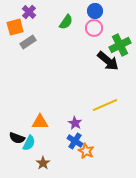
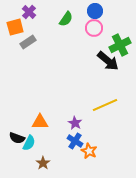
green semicircle: moved 3 px up
orange star: moved 3 px right
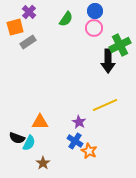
black arrow: rotated 50 degrees clockwise
purple star: moved 4 px right, 1 px up
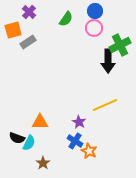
orange square: moved 2 px left, 3 px down
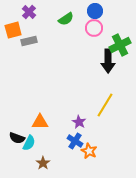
green semicircle: rotated 21 degrees clockwise
gray rectangle: moved 1 px right, 1 px up; rotated 21 degrees clockwise
yellow line: rotated 35 degrees counterclockwise
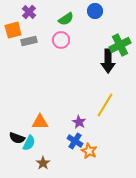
pink circle: moved 33 px left, 12 px down
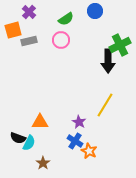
black semicircle: moved 1 px right
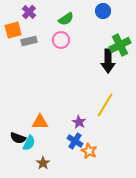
blue circle: moved 8 px right
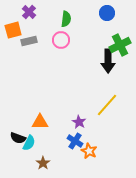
blue circle: moved 4 px right, 2 px down
green semicircle: rotated 49 degrees counterclockwise
yellow line: moved 2 px right; rotated 10 degrees clockwise
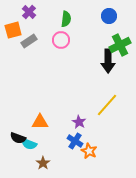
blue circle: moved 2 px right, 3 px down
gray rectangle: rotated 21 degrees counterclockwise
cyan semicircle: moved 1 px down; rotated 84 degrees clockwise
